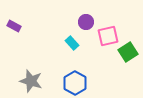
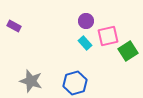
purple circle: moved 1 px up
cyan rectangle: moved 13 px right
green square: moved 1 px up
blue hexagon: rotated 15 degrees clockwise
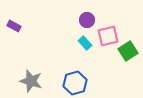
purple circle: moved 1 px right, 1 px up
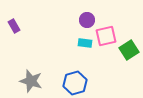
purple rectangle: rotated 32 degrees clockwise
pink square: moved 2 px left
cyan rectangle: rotated 40 degrees counterclockwise
green square: moved 1 px right, 1 px up
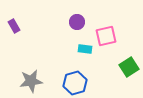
purple circle: moved 10 px left, 2 px down
cyan rectangle: moved 6 px down
green square: moved 17 px down
gray star: rotated 25 degrees counterclockwise
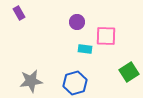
purple rectangle: moved 5 px right, 13 px up
pink square: rotated 15 degrees clockwise
green square: moved 5 px down
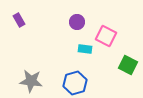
purple rectangle: moved 7 px down
pink square: rotated 25 degrees clockwise
green square: moved 1 px left, 7 px up; rotated 30 degrees counterclockwise
gray star: rotated 15 degrees clockwise
